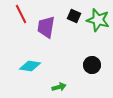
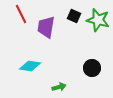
black circle: moved 3 px down
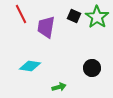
green star: moved 1 px left, 3 px up; rotated 20 degrees clockwise
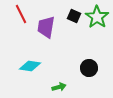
black circle: moved 3 px left
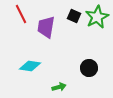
green star: rotated 10 degrees clockwise
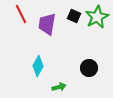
purple trapezoid: moved 1 px right, 3 px up
cyan diamond: moved 8 px right; rotated 70 degrees counterclockwise
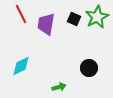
black square: moved 3 px down
purple trapezoid: moved 1 px left
cyan diamond: moved 17 px left; rotated 35 degrees clockwise
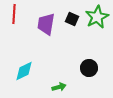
red line: moved 7 px left; rotated 30 degrees clockwise
black square: moved 2 px left
cyan diamond: moved 3 px right, 5 px down
